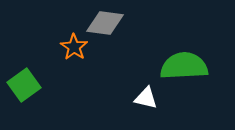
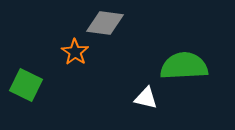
orange star: moved 1 px right, 5 px down
green square: moved 2 px right; rotated 28 degrees counterclockwise
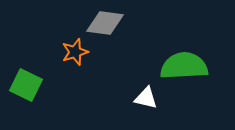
orange star: rotated 20 degrees clockwise
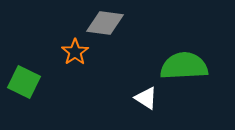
orange star: rotated 16 degrees counterclockwise
green square: moved 2 px left, 3 px up
white triangle: rotated 20 degrees clockwise
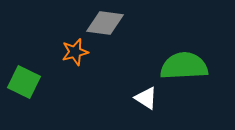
orange star: rotated 20 degrees clockwise
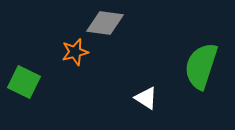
green semicircle: moved 17 px right; rotated 69 degrees counterclockwise
